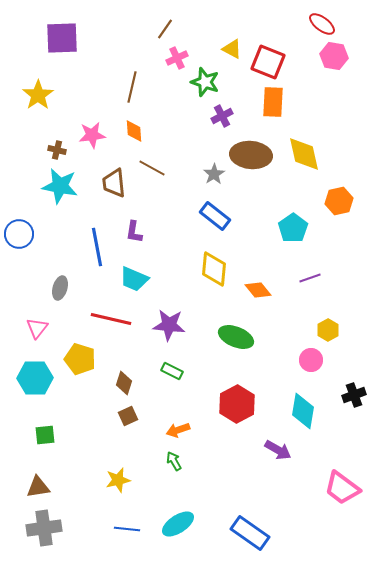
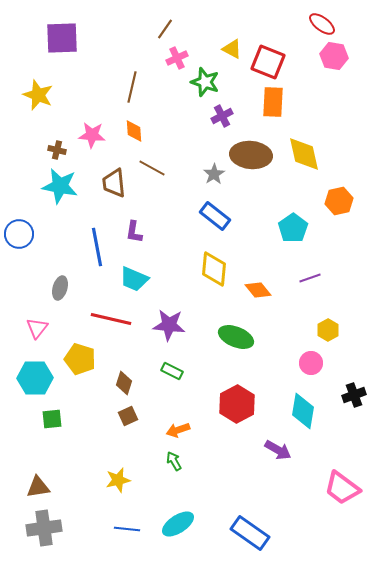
yellow star at (38, 95): rotated 16 degrees counterclockwise
pink star at (92, 135): rotated 12 degrees clockwise
pink circle at (311, 360): moved 3 px down
green square at (45, 435): moved 7 px right, 16 px up
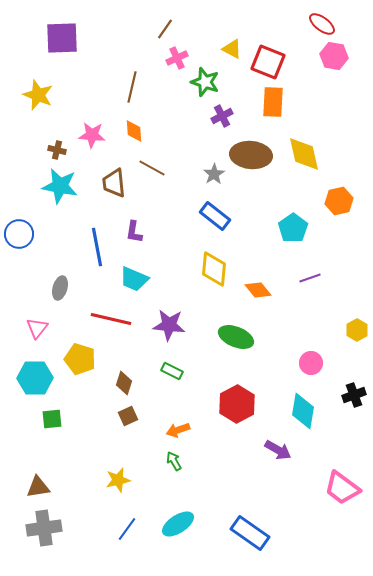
yellow hexagon at (328, 330): moved 29 px right
blue line at (127, 529): rotated 60 degrees counterclockwise
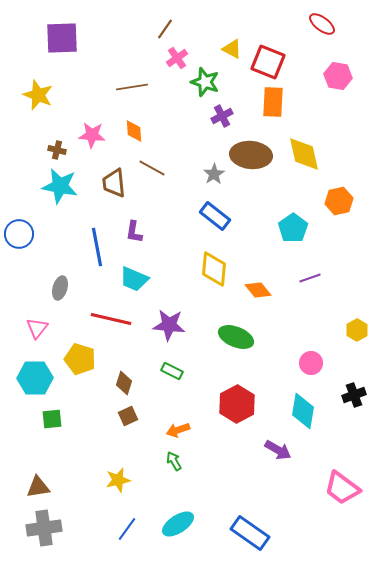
pink hexagon at (334, 56): moved 4 px right, 20 px down
pink cross at (177, 58): rotated 10 degrees counterclockwise
brown line at (132, 87): rotated 68 degrees clockwise
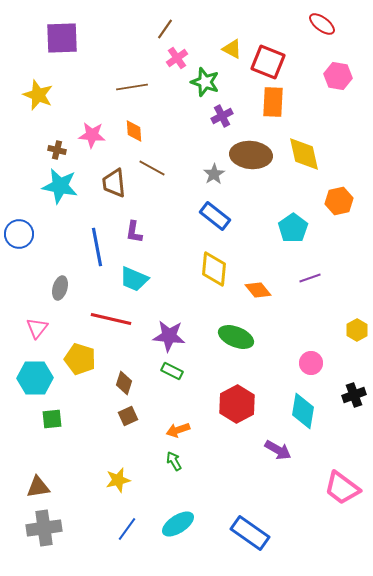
purple star at (169, 325): moved 11 px down
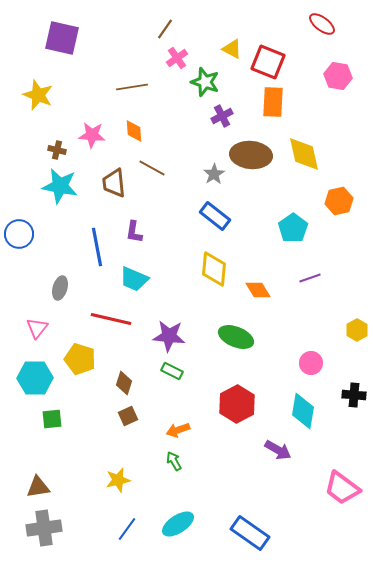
purple square at (62, 38): rotated 15 degrees clockwise
orange diamond at (258, 290): rotated 8 degrees clockwise
black cross at (354, 395): rotated 25 degrees clockwise
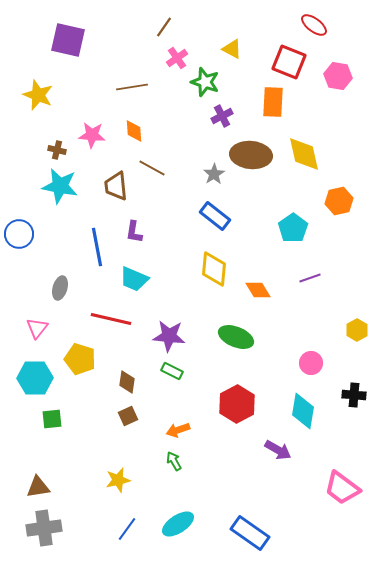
red ellipse at (322, 24): moved 8 px left, 1 px down
brown line at (165, 29): moved 1 px left, 2 px up
purple square at (62, 38): moved 6 px right, 2 px down
red square at (268, 62): moved 21 px right
brown trapezoid at (114, 183): moved 2 px right, 3 px down
brown diamond at (124, 383): moved 3 px right, 1 px up; rotated 10 degrees counterclockwise
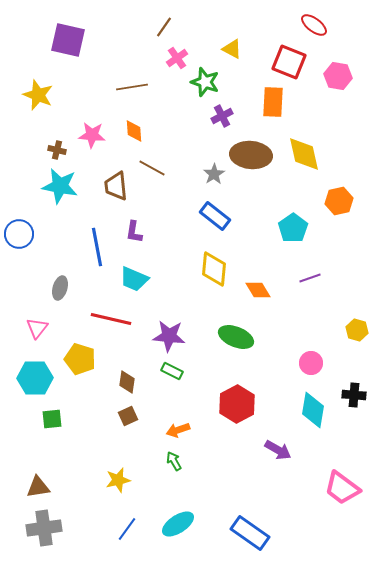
yellow hexagon at (357, 330): rotated 15 degrees counterclockwise
cyan diamond at (303, 411): moved 10 px right, 1 px up
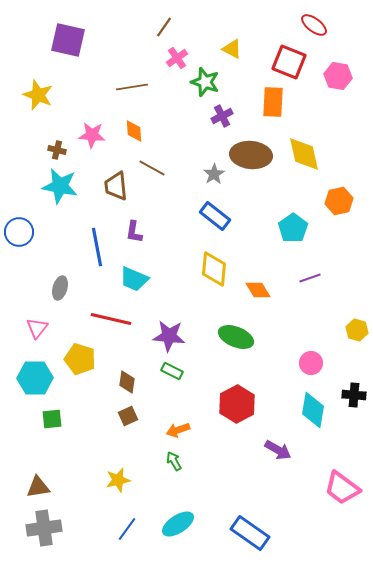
blue circle at (19, 234): moved 2 px up
